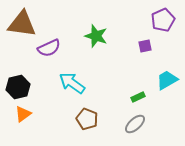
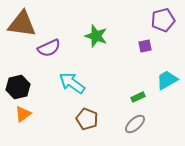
purple pentagon: rotated 10 degrees clockwise
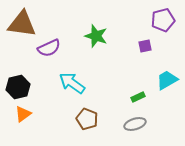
gray ellipse: rotated 25 degrees clockwise
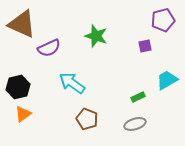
brown triangle: rotated 16 degrees clockwise
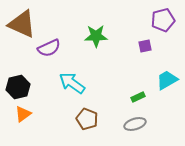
green star: rotated 20 degrees counterclockwise
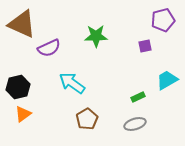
brown pentagon: rotated 20 degrees clockwise
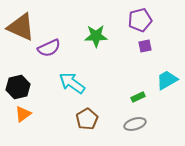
purple pentagon: moved 23 px left
brown triangle: moved 1 px left, 3 px down
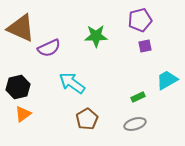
brown triangle: moved 1 px down
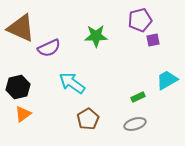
purple square: moved 8 px right, 6 px up
brown pentagon: moved 1 px right
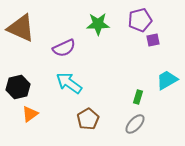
green star: moved 2 px right, 12 px up
purple semicircle: moved 15 px right
cyan arrow: moved 3 px left
green rectangle: rotated 48 degrees counterclockwise
orange triangle: moved 7 px right
gray ellipse: rotated 30 degrees counterclockwise
